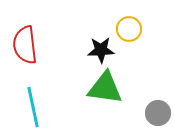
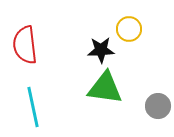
gray circle: moved 7 px up
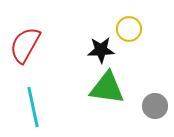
red semicircle: rotated 36 degrees clockwise
green triangle: moved 2 px right
gray circle: moved 3 px left
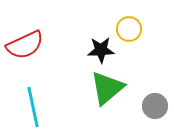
red semicircle: rotated 144 degrees counterclockwise
green triangle: rotated 48 degrees counterclockwise
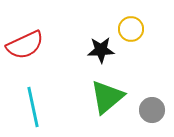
yellow circle: moved 2 px right
green triangle: moved 9 px down
gray circle: moved 3 px left, 4 px down
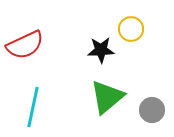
cyan line: rotated 24 degrees clockwise
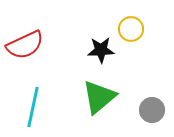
green triangle: moved 8 px left
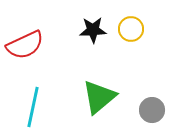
black star: moved 8 px left, 20 px up
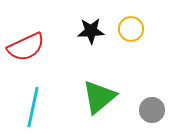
black star: moved 2 px left, 1 px down
red semicircle: moved 1 px right, 2 px down
